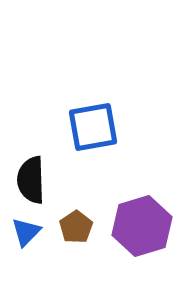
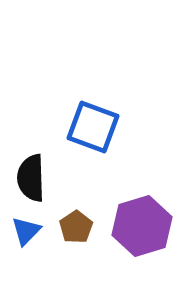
blue square: rotated 30 degrees clockwise
black semicircle: moved 2 px up
blue triangle: moved 1 px up
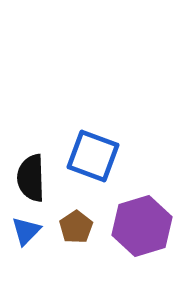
blue square: moved 29 px down
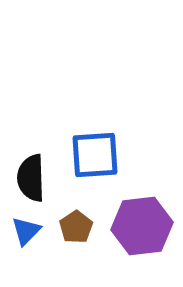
blue square: moved 2 px right, 1 px up; rotated 24 degrees counterclockwise
purple hexagon: rotated 10 degrees clockwise
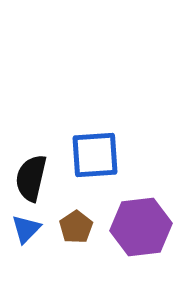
black semicircle: rotated 15 degrees clockwise
purple hexagon: moved 1 px left, 1 px down
blue triangle: moved 2 px up
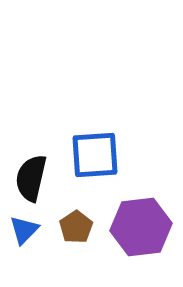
blue triangle: moved 2 px left, 1 px down
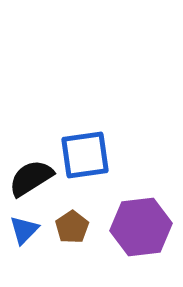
blue square: moved 10 px left; rotated 4 degrees counterclockwise
black semicircle: rotated 45 degrees clockwise
brown pentagon: moved 4 px left
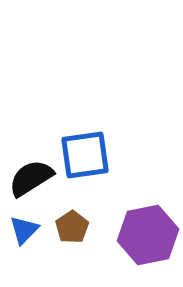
purple hexagon: moved 7 px right, 8 px down; rotated 4 degrees counterclockwise
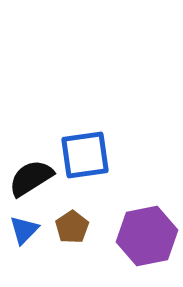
purple hexagon: moved 1 px left, 1 px down
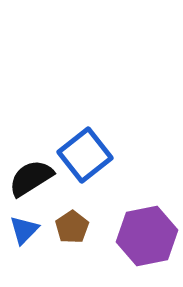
blue square: rotated 30 degrees counterclockwise
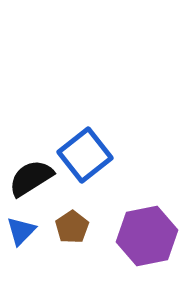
blue triangle: moved 3 px left, 1 px down
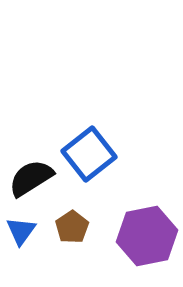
blue square: moved 4 px right, 1 px up
blue triangle: rotated 8 degrees counterclockwise
